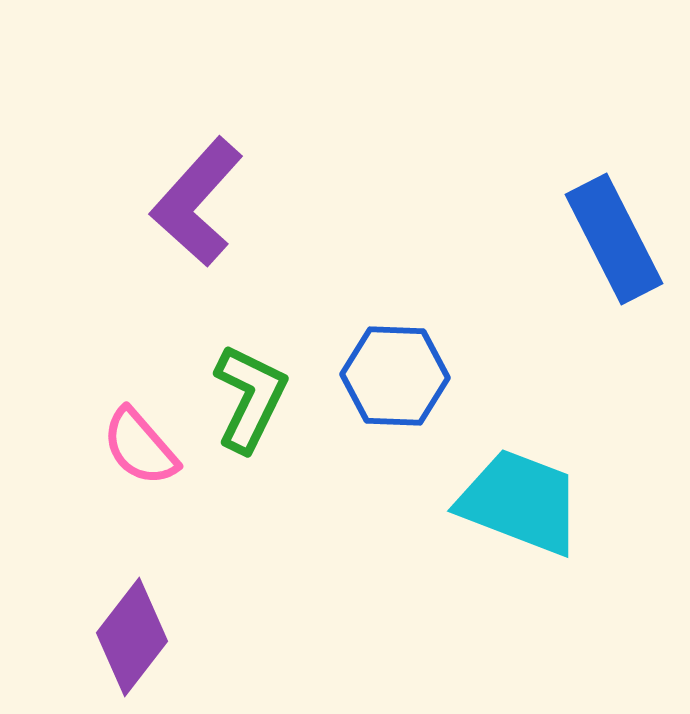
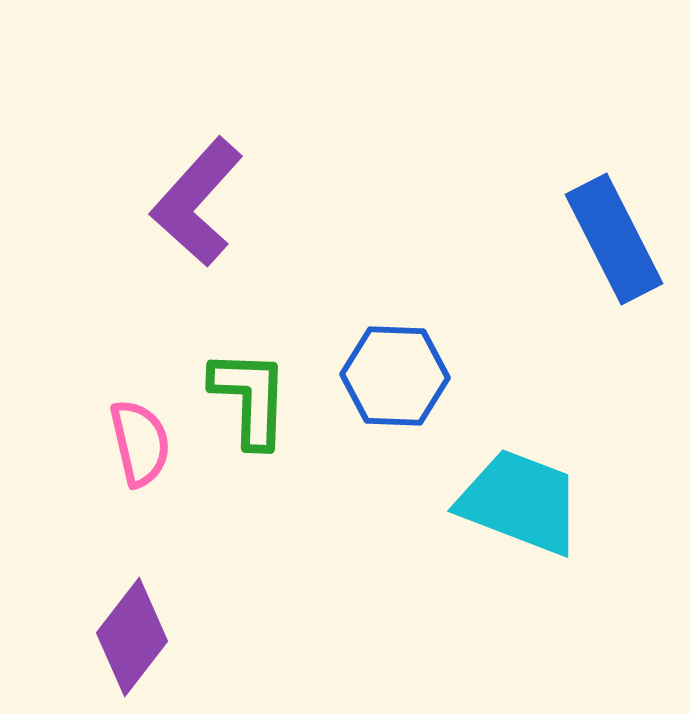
green L-shape: rotated 24 degrees counterclockwise
pink semicircle: moved 4 px up; rotated 152 degrees counterclockwise
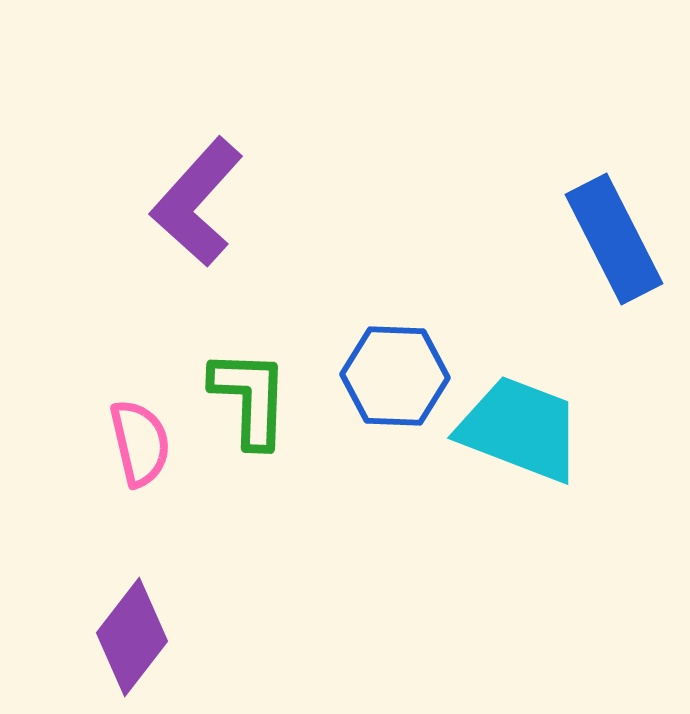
cyan trapezoid: moved 73 px up
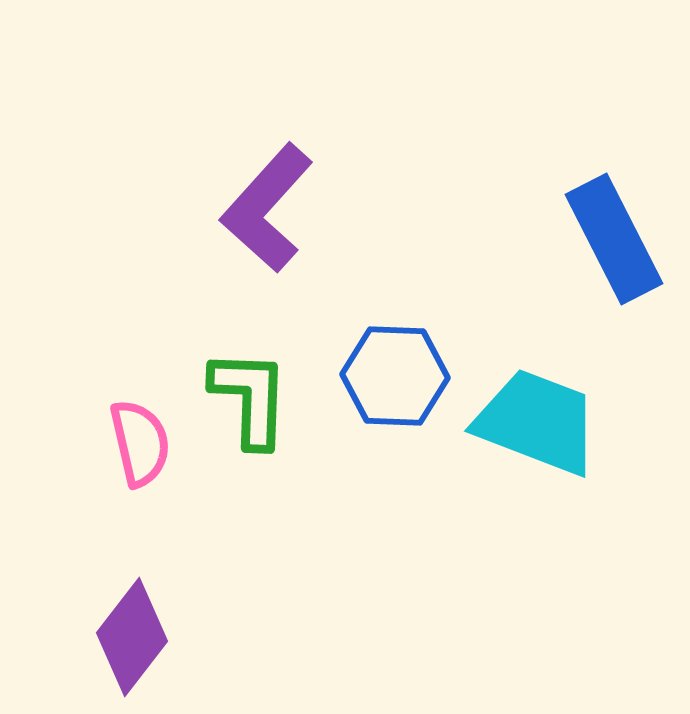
purple L-shape: moved 70 px right, 6 px down
cyan trapezoid: moved 17 px right, 7 px up
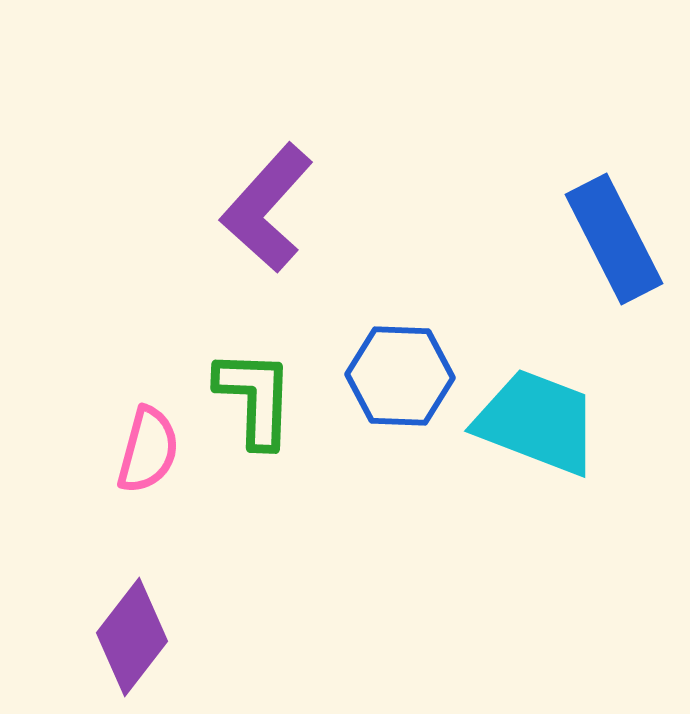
blue hexagon: moved 5 px right
green L-shape: moved 5 px right
pink semicircle: moved 8 px right, 7 px down; rotated 28 degrees clockwise
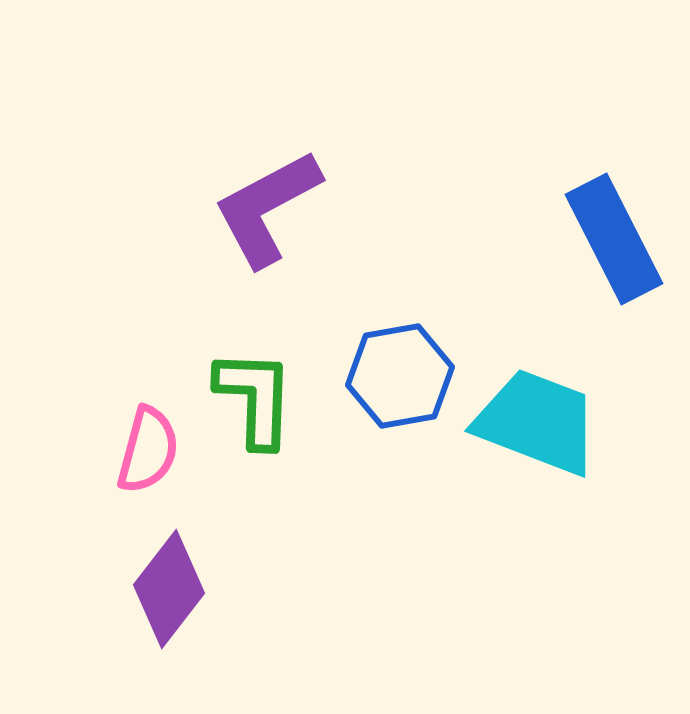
purple L-shape: rotated 20 degrees clockwise
blue hexagon: rotated 12 degrees counterclockwise
purple diamond: moved 37 px right, 48 px up
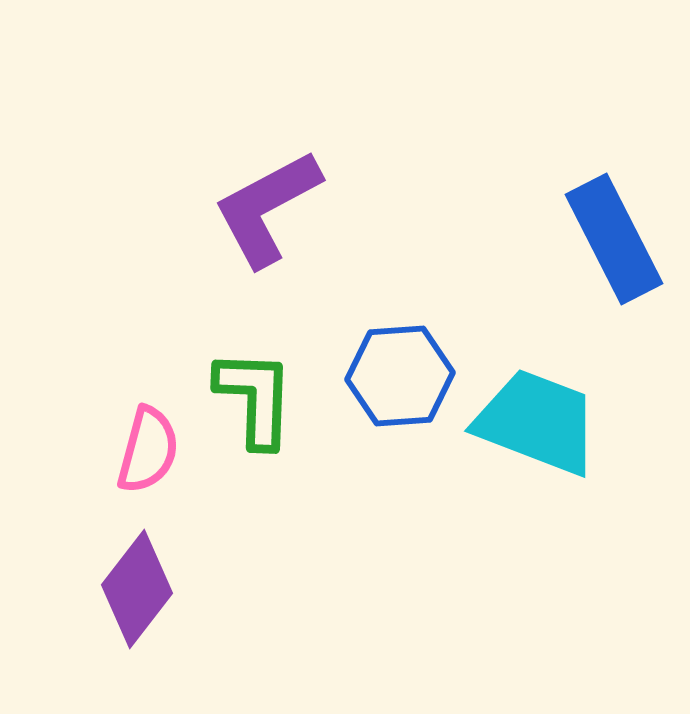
blue hexagon: rotated 6 degrees clockwise
purple diamond: moved 32 px left
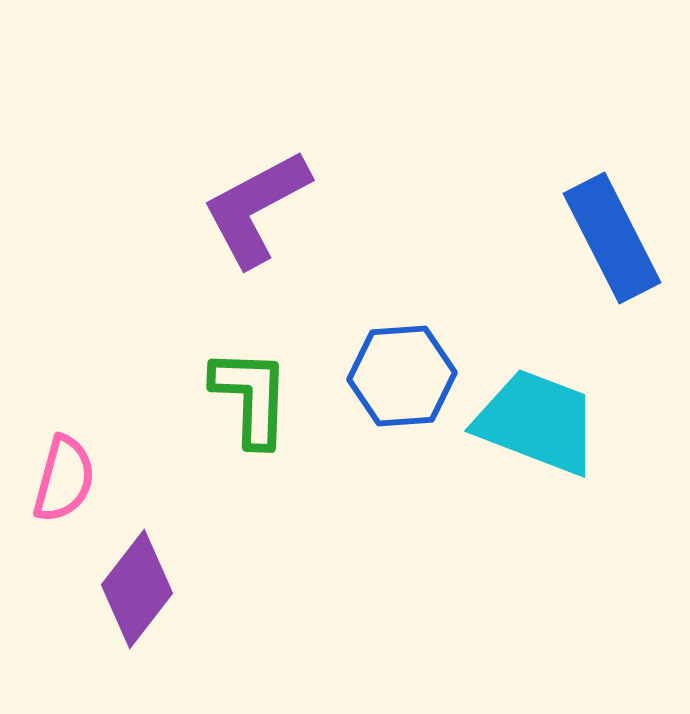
purple L-shape: moved 11 px left
blue rectangle: moved 2 px left, 1 px up
blue hexagon: moved 2 px right
green L-shape: moved 4 px left, 1 px up
pink semicircle: moved 84 px left, 29 px down
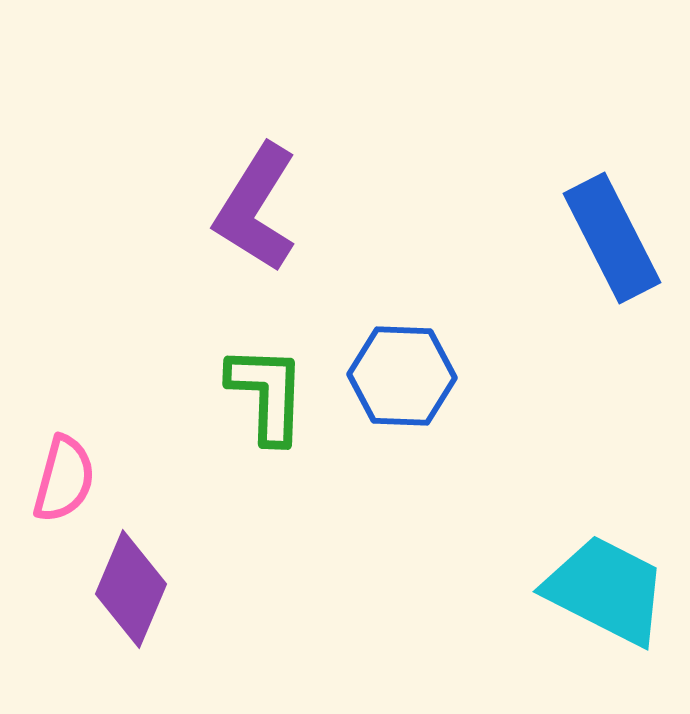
purple L-shape: rotated 30 degrees counterclockwise
blue hexagon: rotated 6 degrees clockwise
green L-shape: moved 16 px right, 3 px up
cyan trapezoid: moved 69 px right, 168 px down; rotated 6 degrees clockwise
purple diamond: moved 6 px left; rotated 15 degrees counterclockwise
